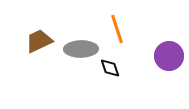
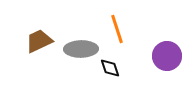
purple circle: moved 2 px left
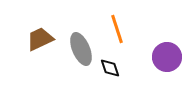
brown trapezoid: moved 1 px right, 2 px up
gray ellipse: rotated 68 degrees clockwise
purple circle: moved 1 px down
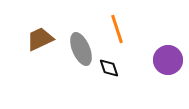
purple circle: moved 1 px right, 3 px down
black diamond: moved 1 px left
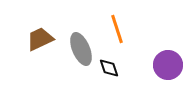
purple circle: moved 5 px down
